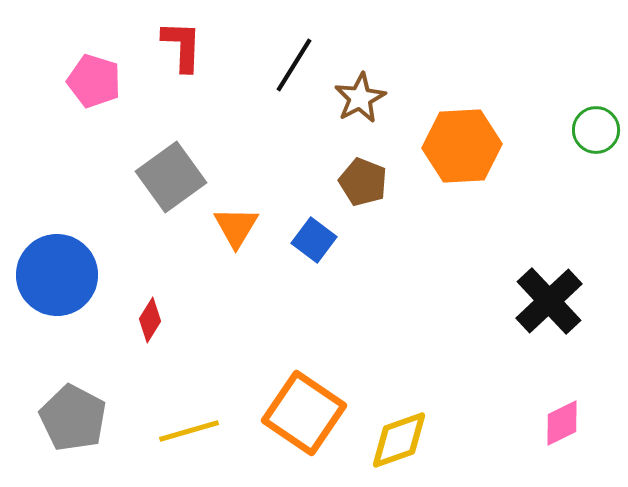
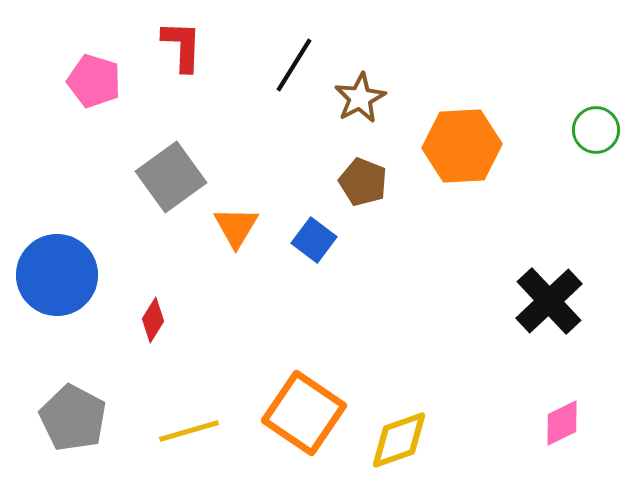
red diamond: moved 3 px right
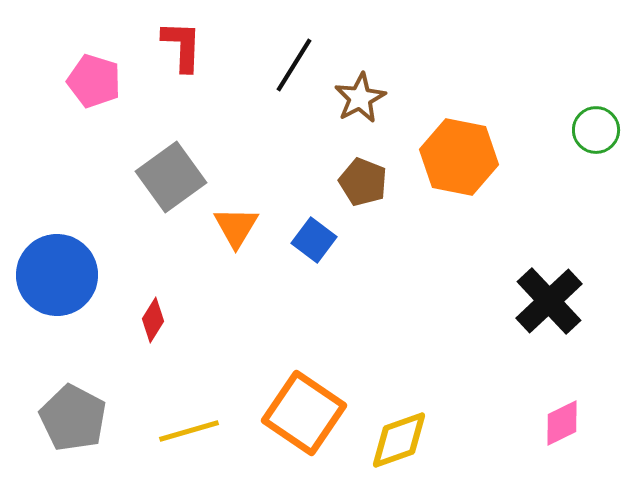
orange hexagon: moved 3 px left, 11 px down; rotated 14 degrees clockwise
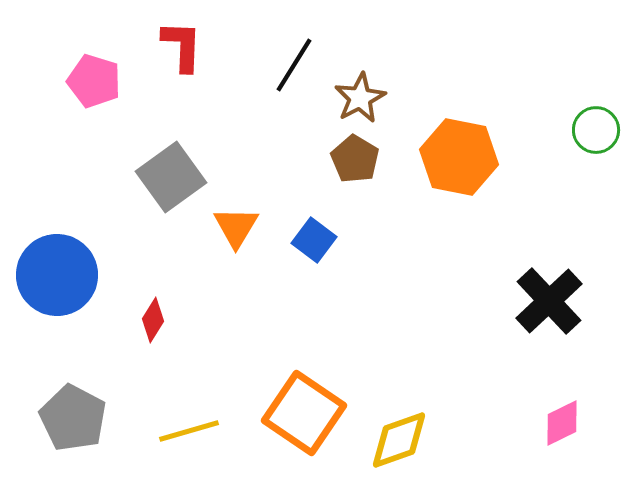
brown pentagon: moved 8 px left, 23 px up; rotated 9 degrees clockwise
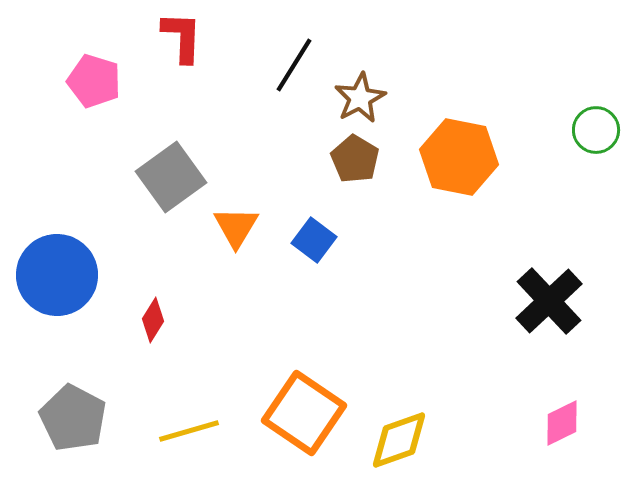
red L-shape: moved 9 px up
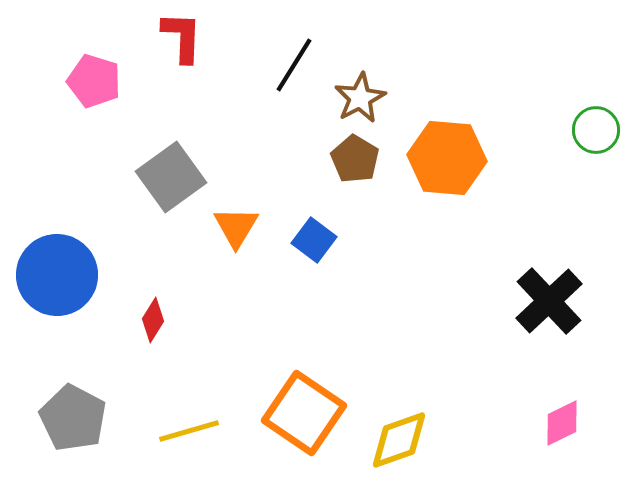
orange hexagon: moved 12 px left, 1 px down; rotated 6 degrees counterclockwise
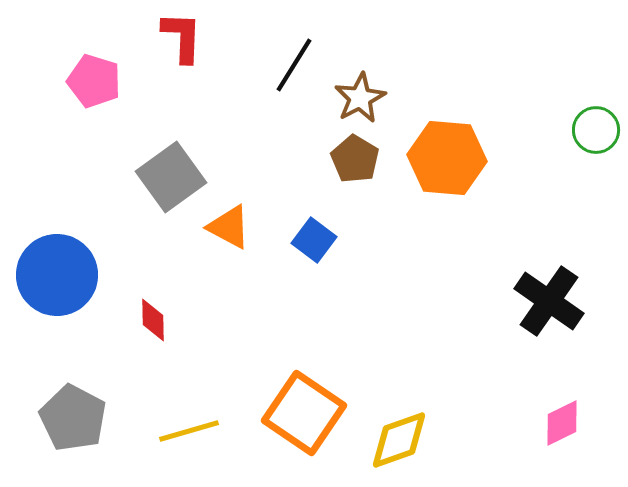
orange triangle: moved 7 px left; rotated 33 degrees counterclockwise
black cross: rotated 12 degrees counterclockwise
red diamond: rotated 33 degrees counterclockwise
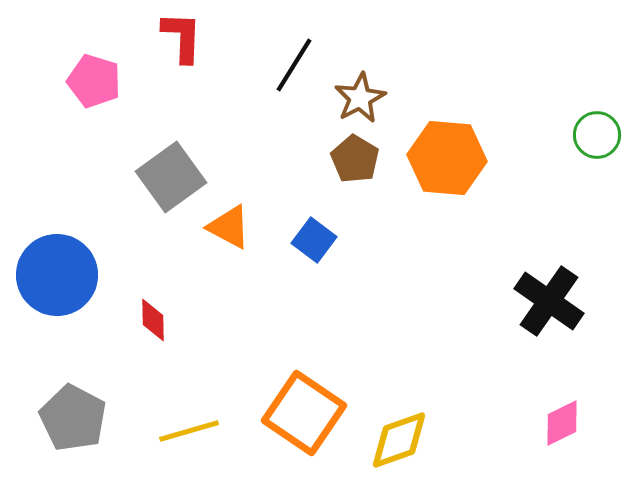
green circle: moved 1 px right, 5 px down
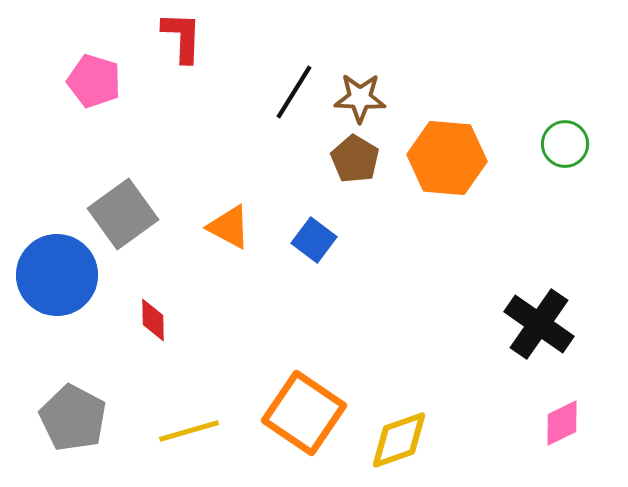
black line: moved 27 px down
brown star: rotated 30 degrees clockwise
green circle: moved 32 px left, 9 px down
gray square: moved 48 px left, 37 px down
black cross: moved 10 px left, 23 px down
